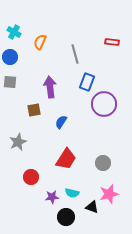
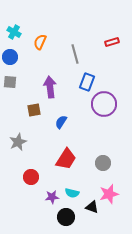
red rectangle: rotated 24 degrees counterclockwise
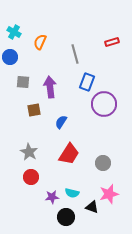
gray square: moved 13 px right
gray star: moved 11 px right, 10 px down; rotated 18 degrees counterclockwise
red trapezoid: moved 3 px right, 5 px up
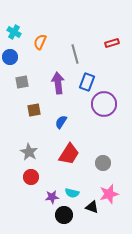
red rectangle: moved 1 px down
gray square: moved 1 px left; rotated 16 degrees counterclockwise
purple arrow: moved 8 px right, 4 px up
black circle: moved 2 px left, 2 px up
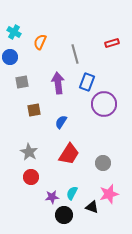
cyan semicircle: rotated 104 degrees clockwise
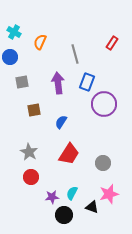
red rectangle: rotated 40 degrees counterclockwise
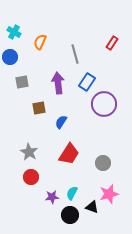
blue rectangle: rotated 12 degrees clockwise
brown square: moved 5 px right, 2 px up
black circle: moved 6 px right
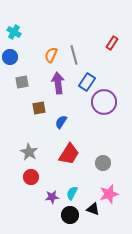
orange semicircle: moved 11 px right, 13 px down
gray line: moved 1 px left, 1 px down
purple circle: moved 2 px up
black triangle: moved 1 px right, 2 px down
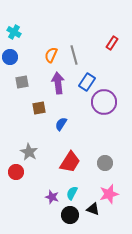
blue semicircle: moved 2 px down
red trapezoid: moved 1 px right, 8 px down
gray circle: moved 2 px right
red circle: moved 15 px left, 5 px up
purple star: rotated 24 degrees clockwise
